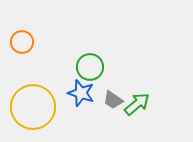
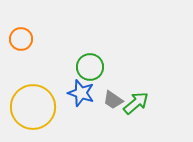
orange circle: moved 1 px left, 3 px up
green arrow: moved 1 px left, 1 px up
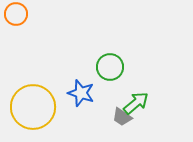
orange circle: moved 5 px left, 25 px up
green circle: moved 20 px right
gray trapezoid: moved 9 px right, 17 px down
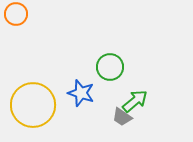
green arrow: moved 1 px left, 2 px up
yellow circle: moved 2 px up
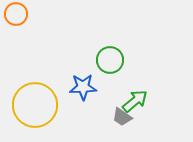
green circle: moved 7 px up
blue star: moved 2 px right, 6 px up; rotated 20 degrees counterclockwise
yellow circle: moved 2 px right
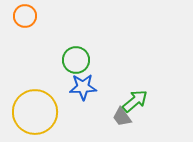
orange circle: moved 9 px right, 2 px down
green circle: moved 34 px left
yellow circle: moved 7 px down
gray trapezoid: rotated 20 degrees clockwise
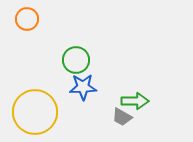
orange circle: moved 2 px right, 3 px down
green arrow: rotated 40 degrees clockwise
gray trapezoid: rotated 25 degrees counterclockwise
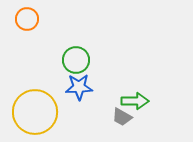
blue star: moved 4 px left
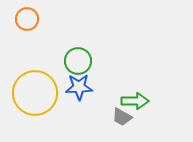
green circle: moved 2 px right, 1 px down
yellow circle: moved 19 px up
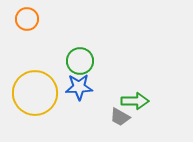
green circle: moved 2 px right
gray trapezoid: moved 2 px left
